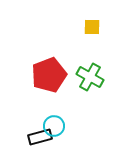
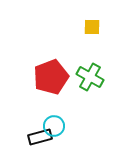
red pentagon: moved 2 px right, 2 px down
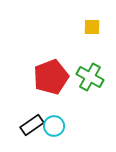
black rectangle: moved 8 px left, 12 px up; rotated 20 degrees counterclockwise
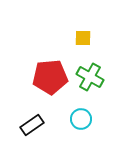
yellow square: moved 9 px left, 11 px down
red pentagon: moved 1 px left; rotated 16 degrees clockwise
cyan circle: moved 27 px right, 7 px up
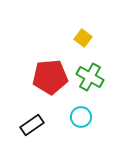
yellow square: rotated 36 degrees clockwise
cyan circle: moved 2 px up
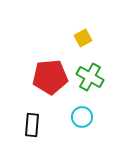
yellow square: rotated 24 degrees clockwise
cyan circle: moved 1 px right
black rectangle: rotated 50 degrees counterclockwise
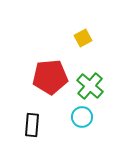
green cross: moved 9 px down; rotated 12 degrees clockwise
